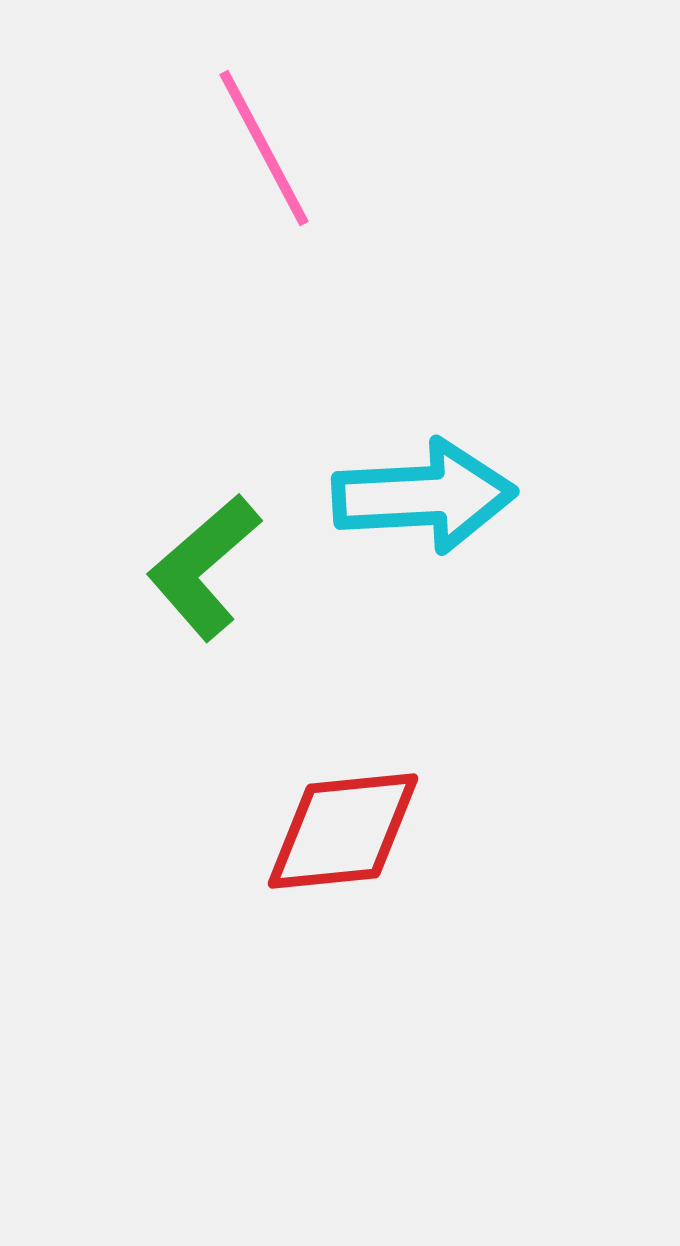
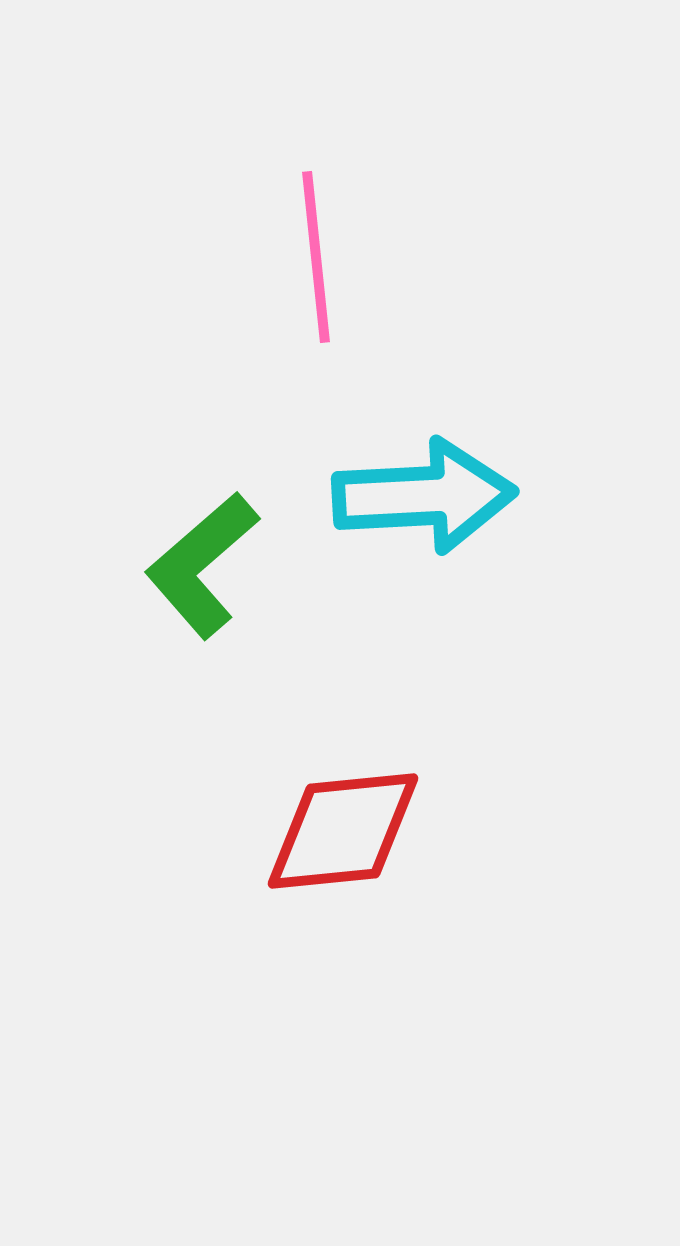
pink line: moved 52 px right, 109 px down; rotated 22 degrees clockwise
green L-shape: moved 2 px left, 2 px up
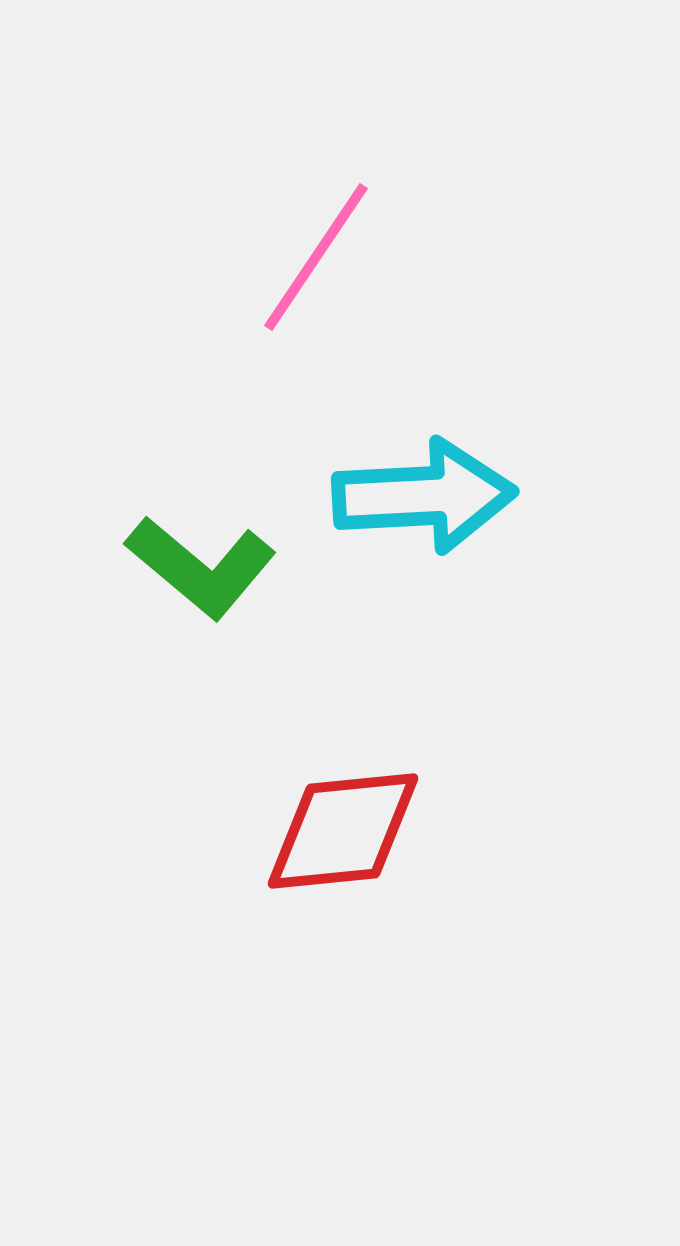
pink line: rotated 40 degrees clockwise
green L-shape: moved 1 px left, 2 px down; rotated 99 degrees counterclockwise
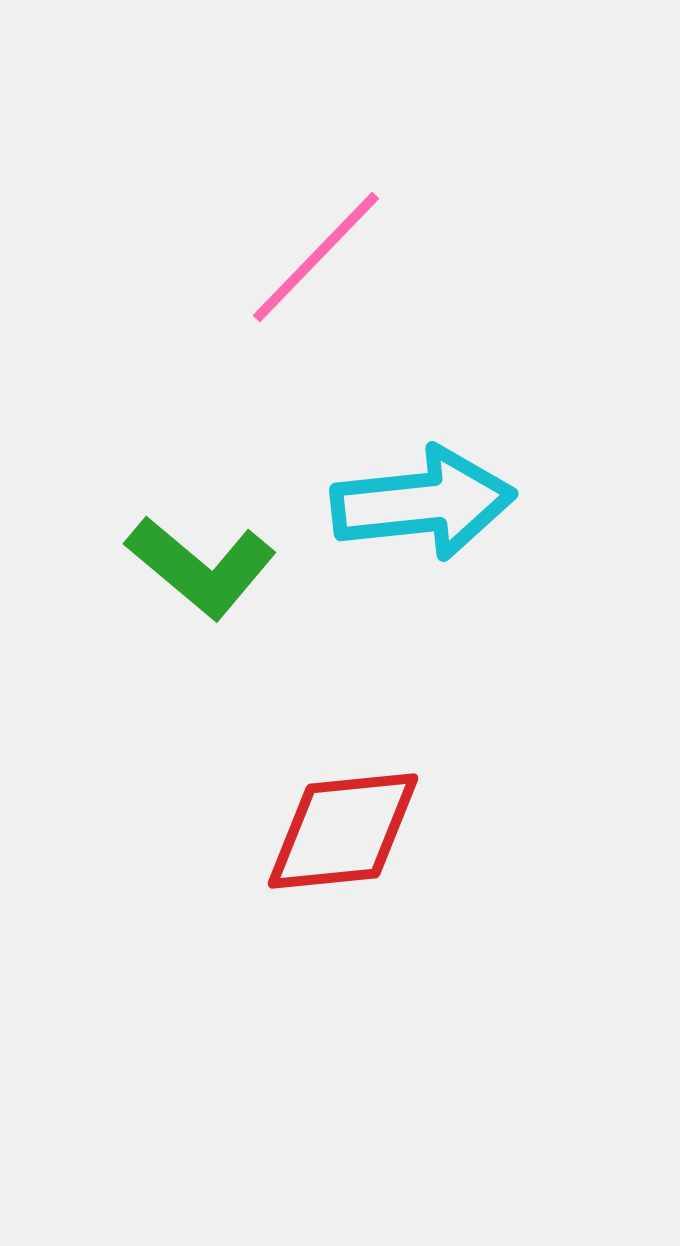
pink line: rotated 10 degrees clockwise
cyan arrow: moved 1 px left, 7 px down; rotated 3 degrees counterclockwise
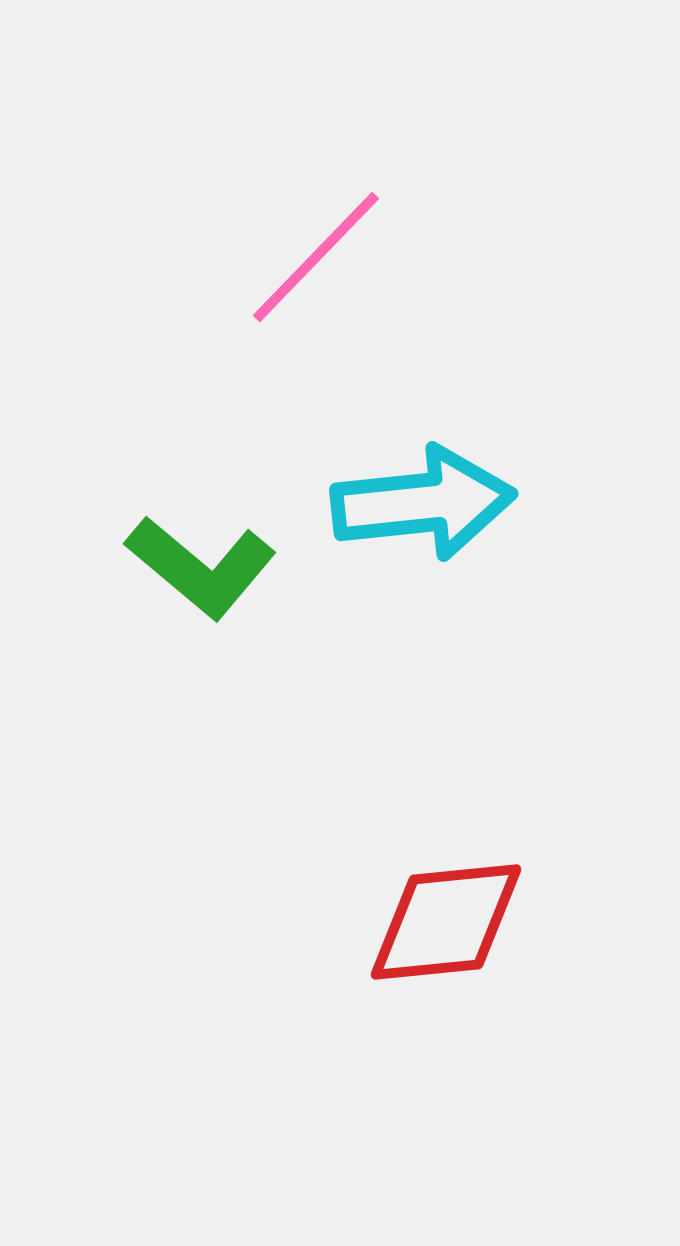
red diamond: moved 103 px right, 91 px down
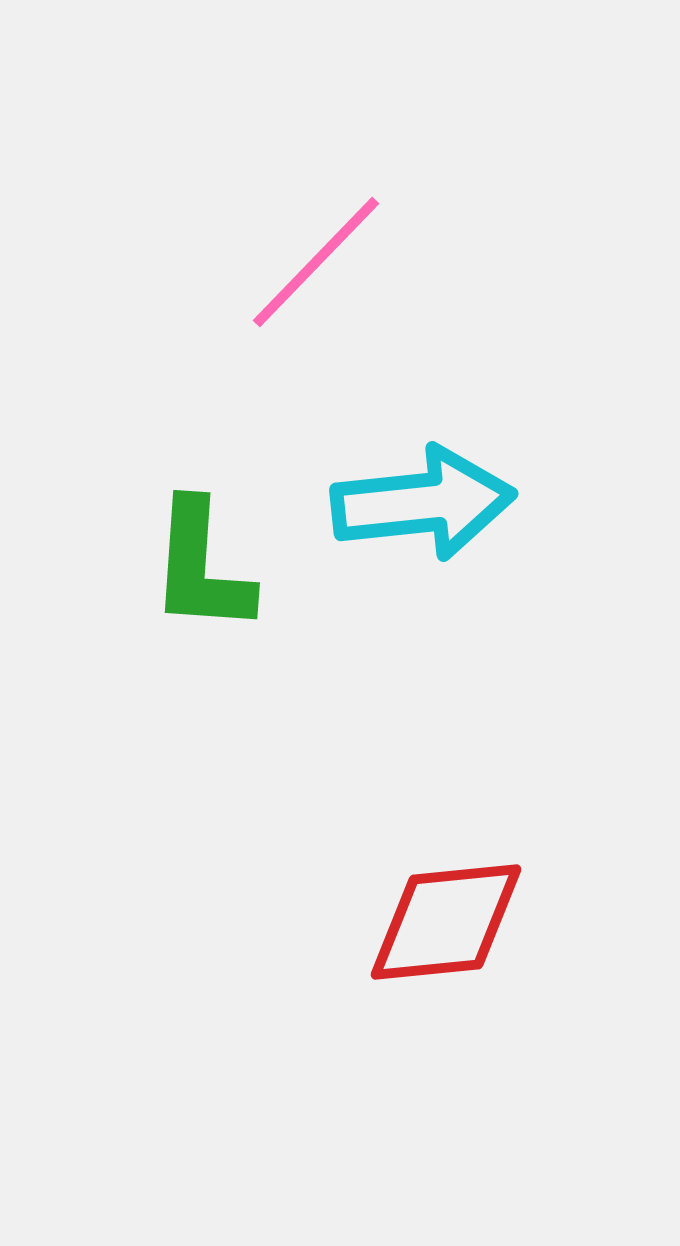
pink line: moved 5 px down
green L-shape: rotated 54 degrees clockwise
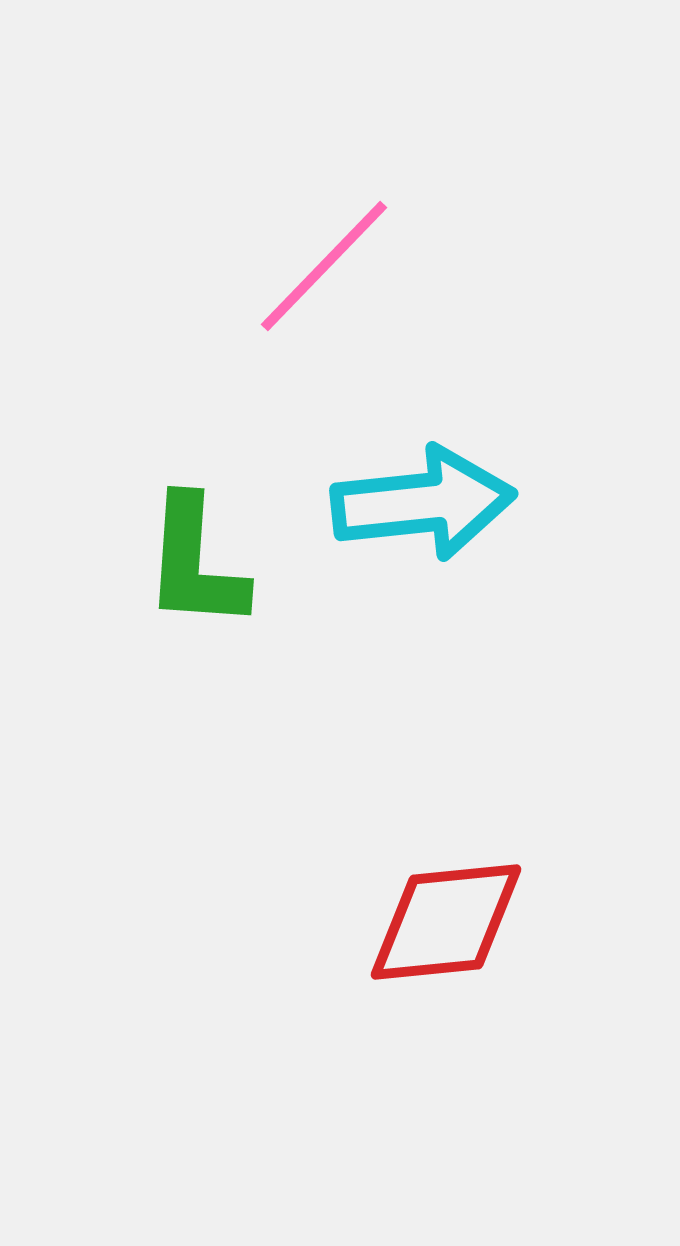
pink line: moved 8 px right, 4 px down
green L-shape: moved 6 px left, 4 px up
